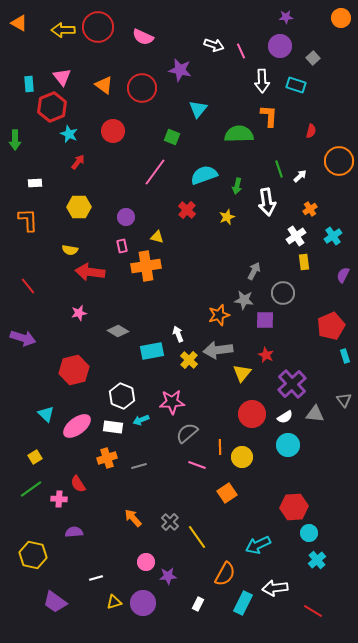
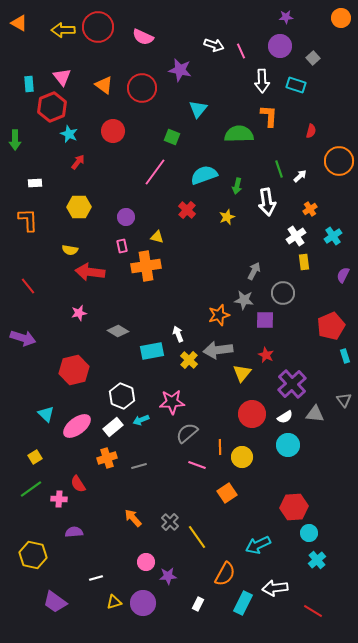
white rectangle at (113, 427): rotated 48 degrees counterclockwise
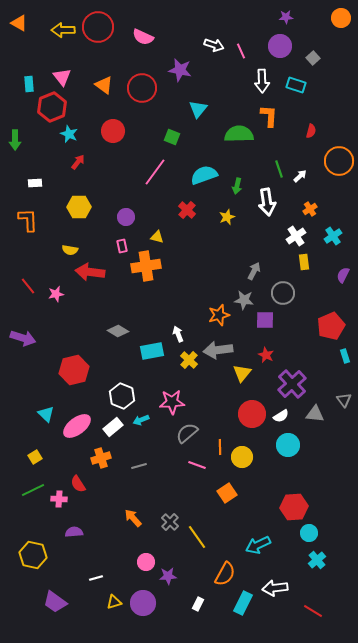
pink star at (79, 313): moved 23 px left, 19 px up
white semicircle at (285, 417): moved 4 px left, 1 px up
orange cross at (107, 458): moved 6 px left
green line at (31, 489): moved 2 px right, 1 px down; rotated 10 degrees clockwise
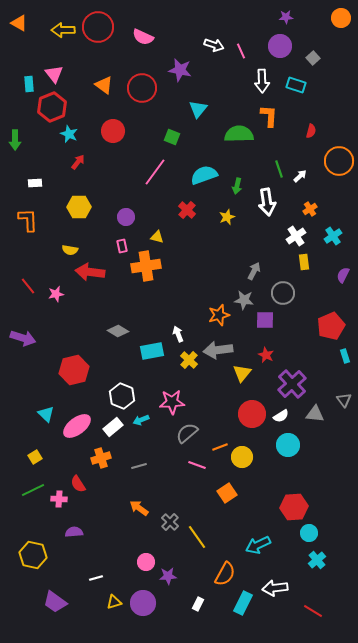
pink triangle at (62, 77): moved 8 px left, 3 px up
orange line at (220, 447): rotated 70 degrees clockwise
orange arrow at (133, 518): moved 6 px right, 10 px up; rotated 12 degrees counterclockwise
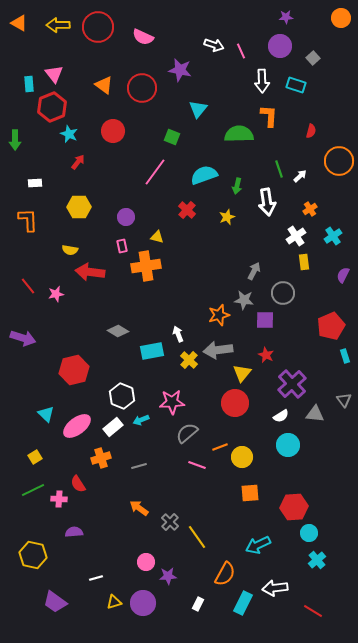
yellow arrow at (63, 30): moved 5 px left, 5 px up
red circle at (252, 414): moved 17 px left, 11 px up
orange square at (227, 493): moved 23 px right; rotated 30 degrees clockwise
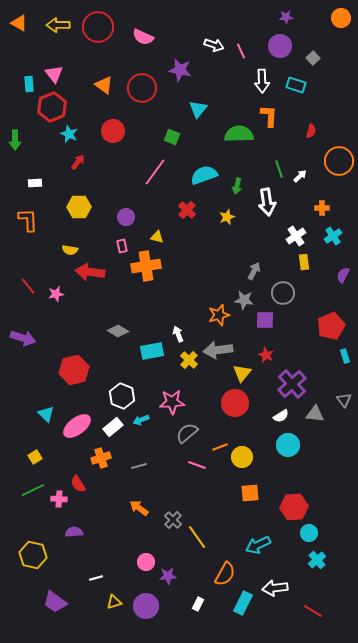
orange cross at (310, 209): moved 12 px right, 1 px up; rotated 32 degrees clockwise
gray cross at (170, 522): moved 3 px right, 2 px up
purple circle at (143, 603): moved 3 px right, 3 px down
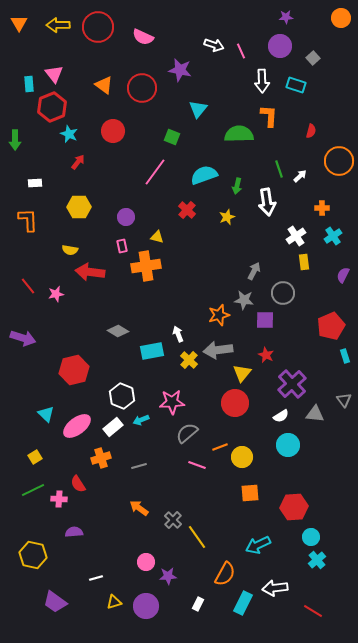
orange triangle at (19, 23): rotated 30 degrees clockwise
cyan circle at (309, 533): moved 2 px right, 4 px down
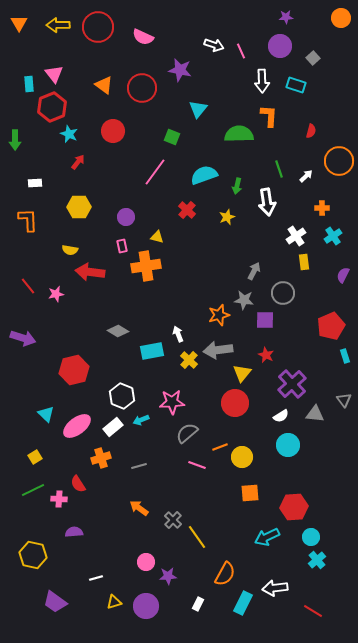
white arrow at (300, 176): moved 6 px right
cyan arrow at (258, 545): moved 9 px right, 8 px up
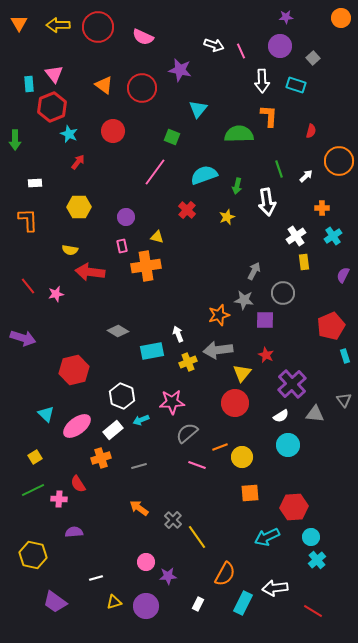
yellow cross at (189, 360): moved 1 px left, 2 px down; rotated 24 degrees clockwise
white rectangle at (113, 427): moved 3 px down
